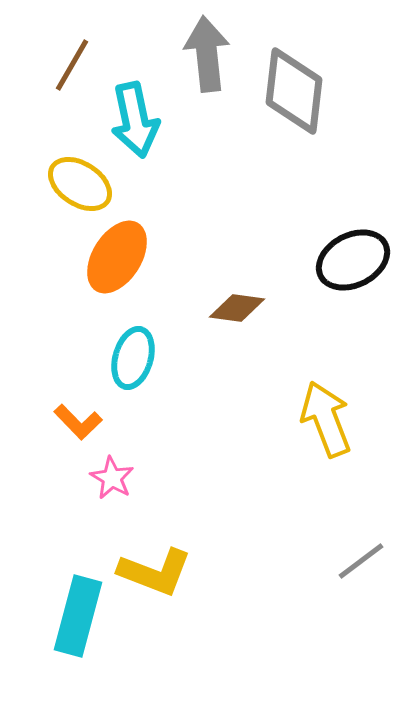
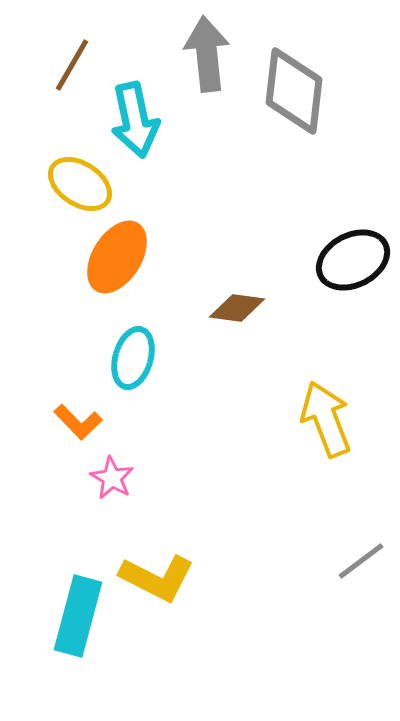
yellow L-shape: moved 2 px right, 6 px down; rotated 6 degrees clockwise
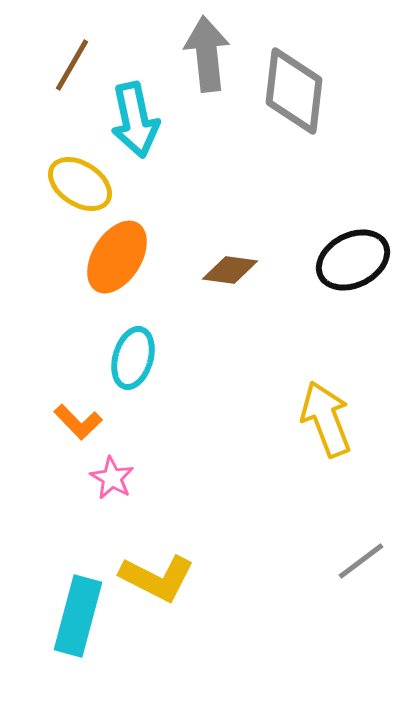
brown diamond: moved 7 px left, 38 px up
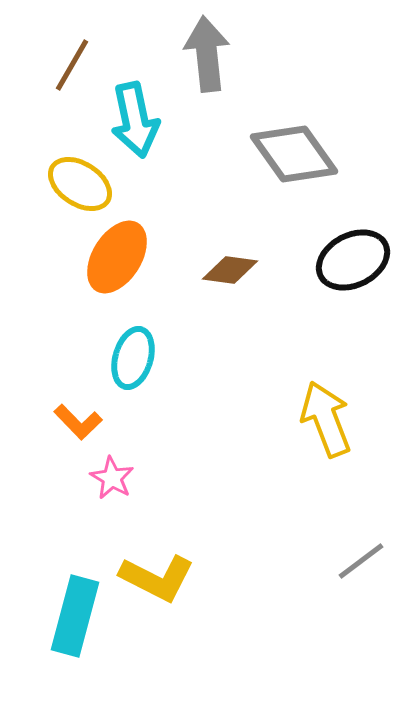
gray diamond: moved 63 px down; rotated 42 degrees counterclockwise
cyan rectangle: moved 3 px left
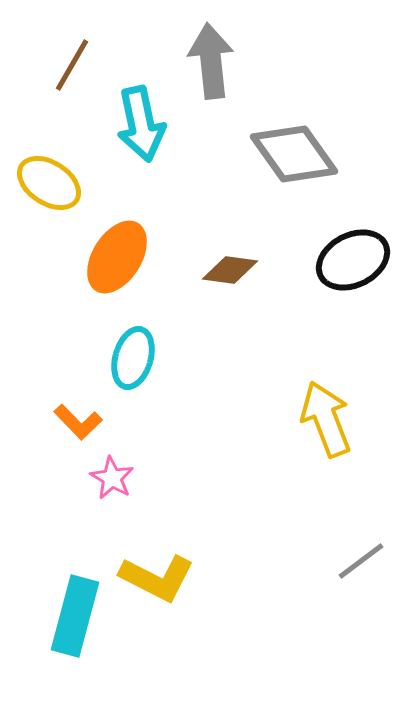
gray arrow: moved 4 px right, 7 px down
cyan arrow: moved 6 px right, 4 px down
yellow ellipse: moved 31 px left, 1 px up
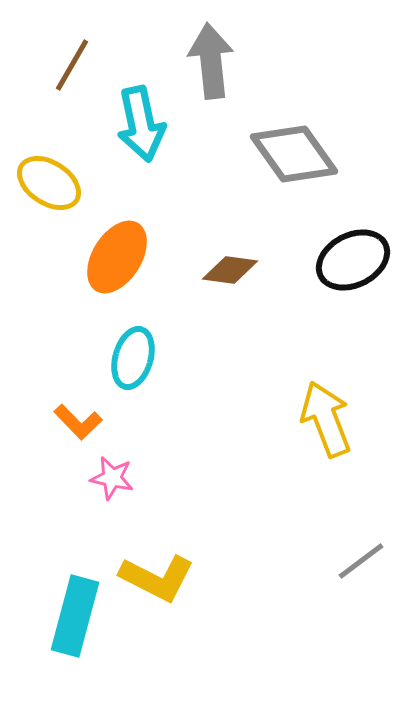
pink star: rotated 18 degrees counterclockwise
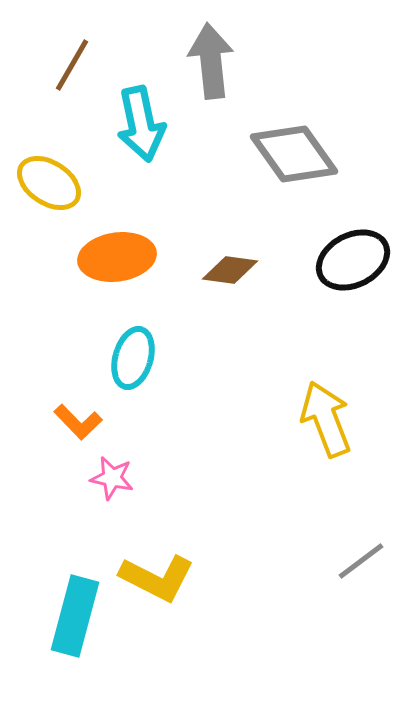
orange ellipse: rotated 50 degrees clockwise
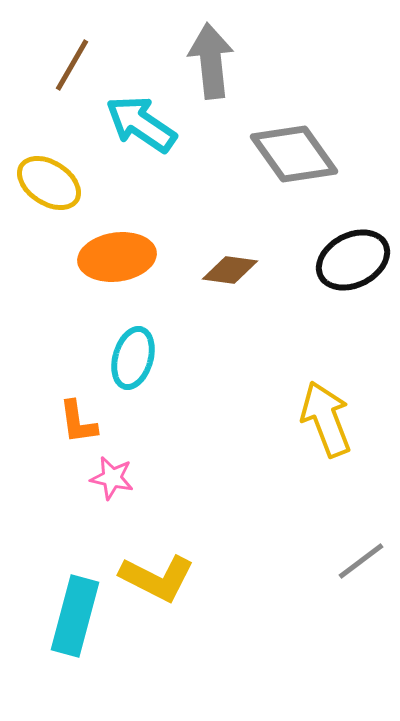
cyan arrow: rotated 136 degrees clockwise
orange L-shape: rotated 36 degrees clockwise
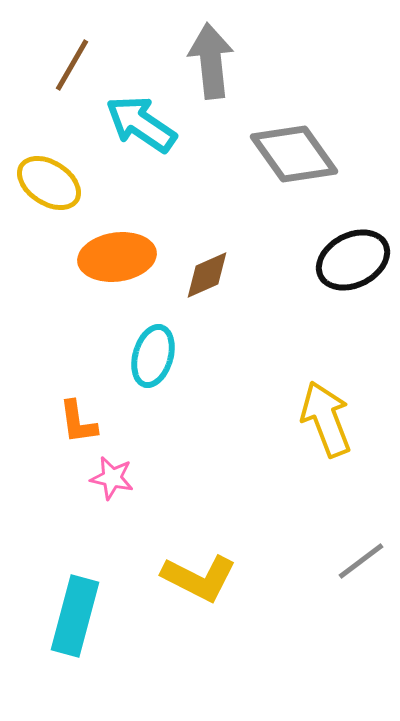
brown diamond: moved 23 px left, 5 px down; rotated 32 degrees counterclockwise
cyan ellipse: moved 20 px right, 2 px up
yellow L-shape: moved 42 px right
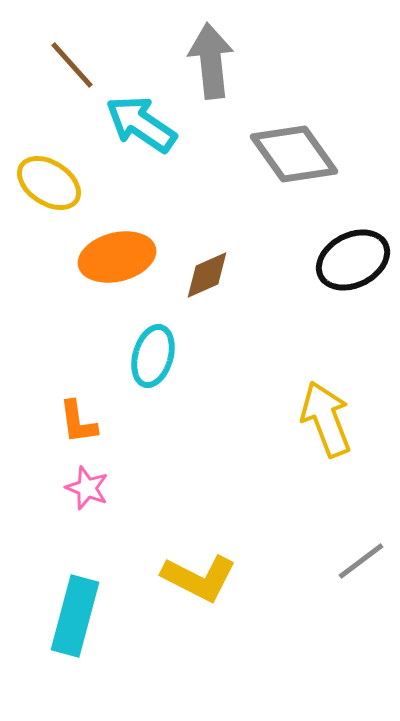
brown line: rotated 72 degrees counterclockwise
orange ellipse: rotated 6 degrees counterclockwise
pink star: moved 25 px left, 10 px down; rotated 9 degrees clockwise
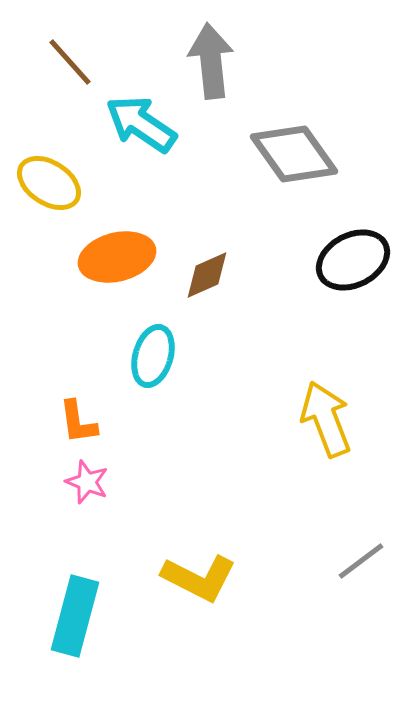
brown line: moved 2 px left, 3 px up
pink star: moved 6 px up
